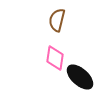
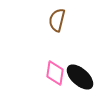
pink diamond: moved 15 px down
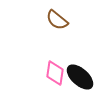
brown semicircle: rotated 65 degrees counterclockwise
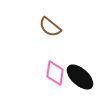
brown semicircle: moved 7 px left, 7 px down
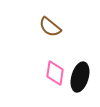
black ellipse: rotated 64 degrees clockwise
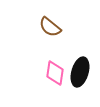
black ellipse: moved 5 px up
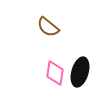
brown semicircle: moved 2 px left
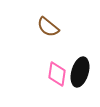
pink diamond: moved 2 px right, 1 px down
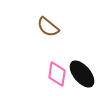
black ellipse: moved 2 px right, 2 px down; rotated 56 degrees counterclockwise
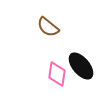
black ellipse: moved 1 px left, 8 px up
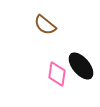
brown semicircle: moved 3 px left, 2 px up
